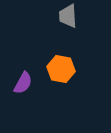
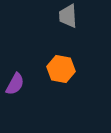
purple semicircle: moved 8 px left, 1 px down
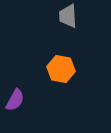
purple semicircle: moved 16 px down
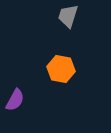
gray trapezoid: rotated 20 degrees clockwise
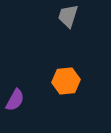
orange hexagon: moved 5 px right, 12 px down; rotated 16 degrees counterclockwise
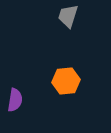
purple semicircle: rotated 20 degrees counterclockwise
